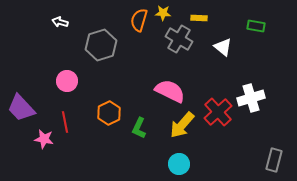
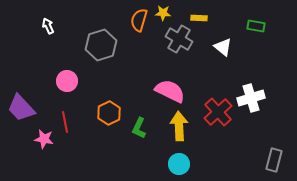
white arrow: moved 12 px left, 4 px down; rotated 49 degrees clockwise
yellow arrow: moved 3 px left, 1 px down; rotated 136 degrees clockwise
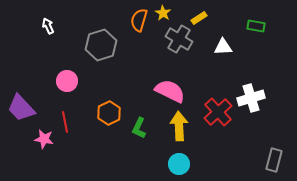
yellow star: rotated 28 degrees clockwise
yellow rectangle: rotated 35 degrees counterclockwise
white triangle: rotated 42 degrees counterclockwise
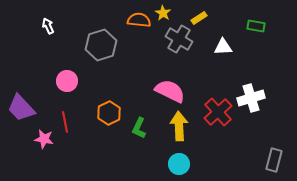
orange semicircle: rotated 80 degrees clockwise
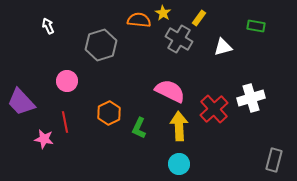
yellow rectangle: rotated 21 degrees counterclockwise
white triangle: rotated 12 degrees counterclockwise
purple trapezoid: moved 6 px up
red cross: moved 4 px left, 3 px up
